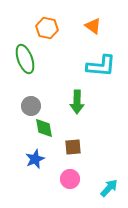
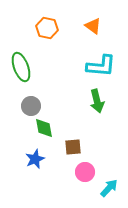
green ellipse: moved 4 px left, 8 px down
green arrow: moved 20 px right, 1 px up; rotated 15 degrees counterclockwise
pink circle: moved 15 px right, 7 px up
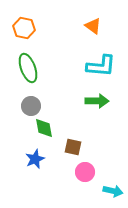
orange hexagon: moved 23 px left
green ellipse: moved 7 px right, 1 px down
green arrow: rotated 75 degrees counterclockwise
brown square: rotated 18 degrees clockwise
cyan arrow: moved 4 px right, 3 px down; rotated 60 degrees clockwise
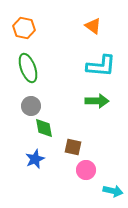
pink circle: moved 1 px right, 2 px up
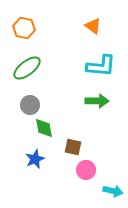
green ellipse: moved 1 px left; rotated 72 degrees clockwise
gray circle: moved 1 px left, 1 px up
